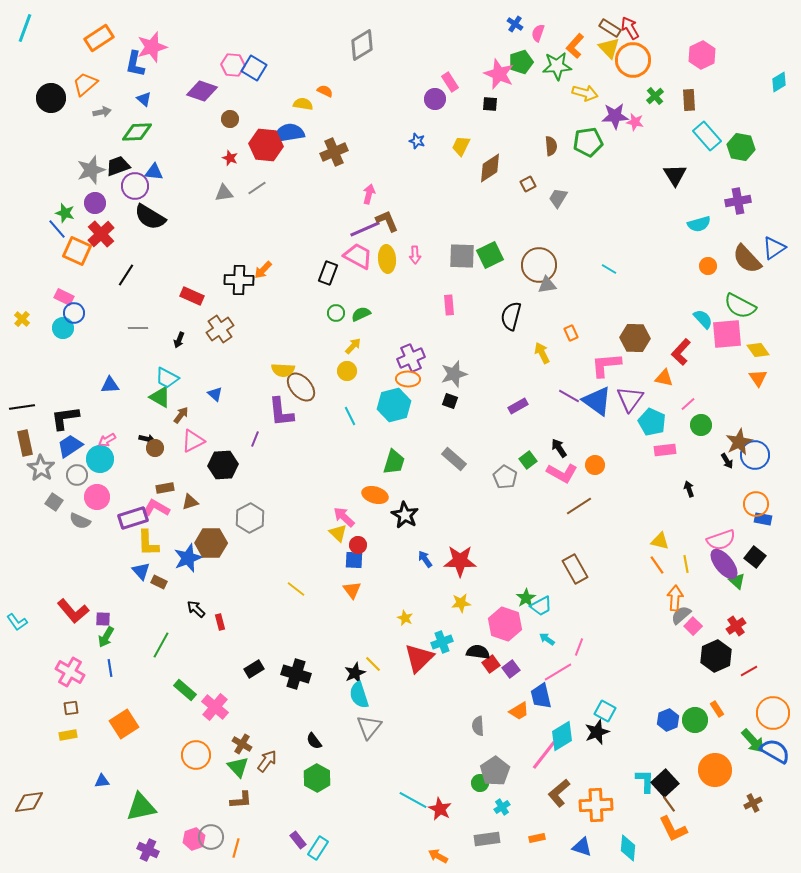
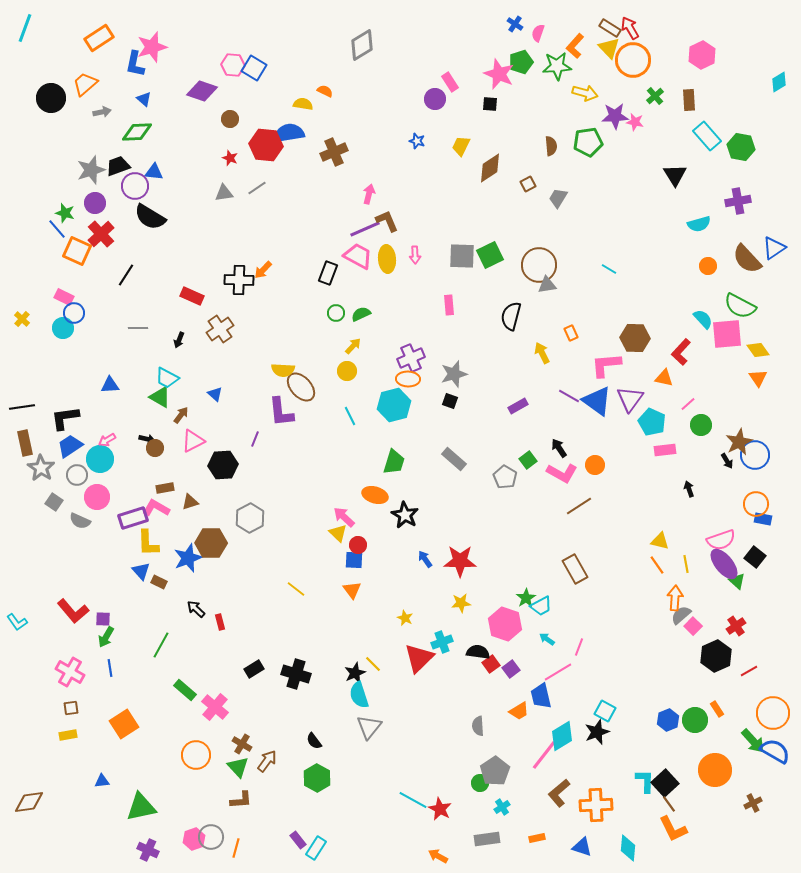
cyan rectangle at (318, 848): moved 2 px left
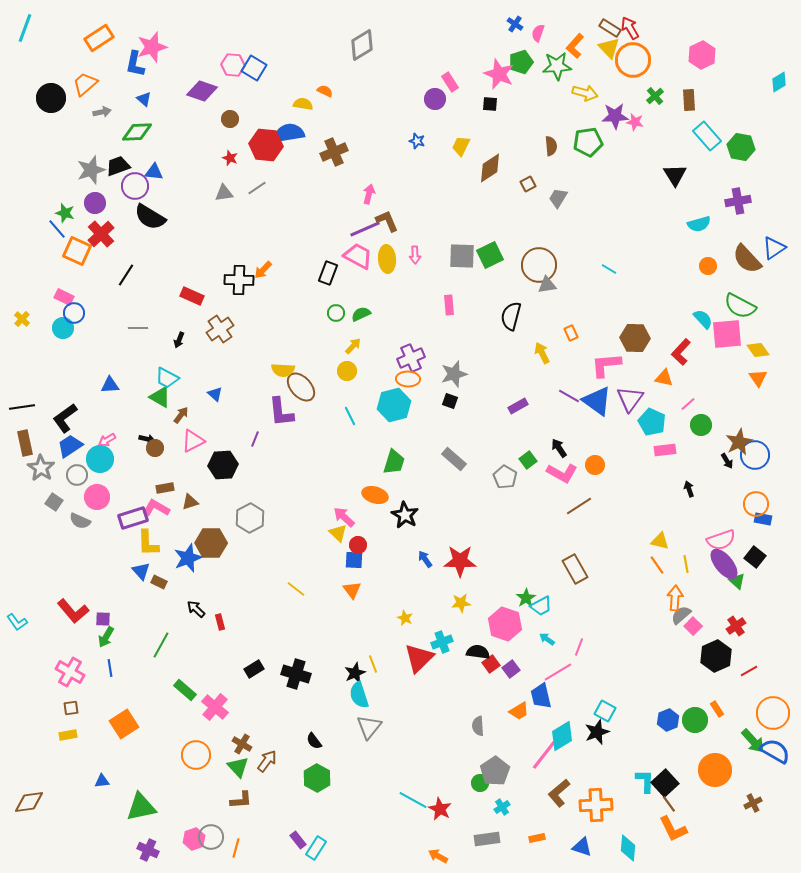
black L-shape at (65, 418): rotated 28 degrees counterclockwise
yellow line at (373, 664): rotated 24 degrees clockwise
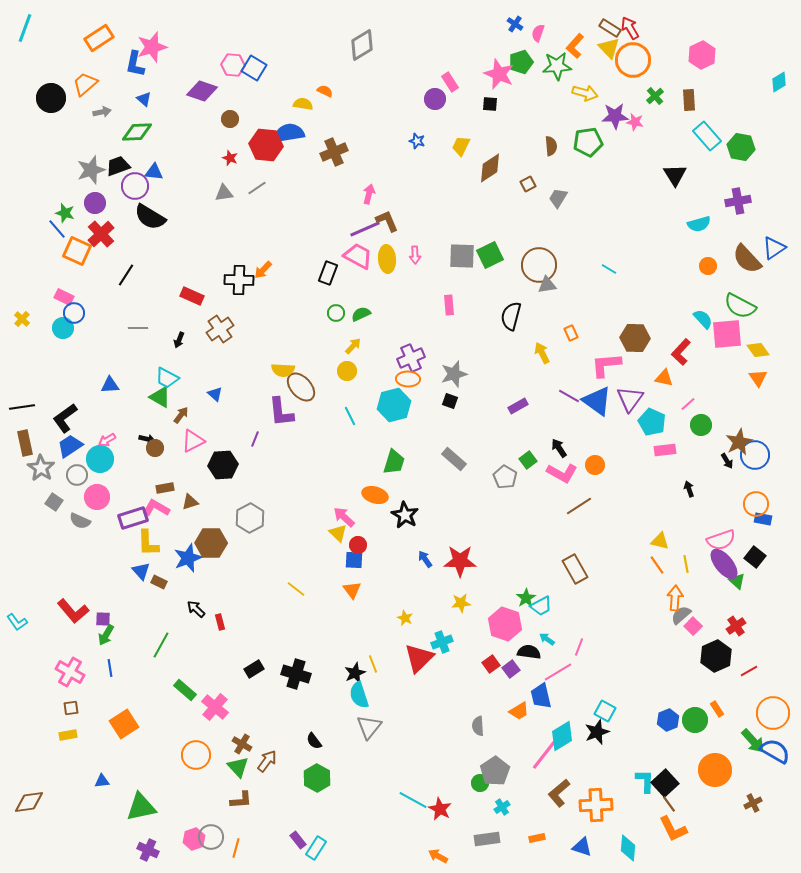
green arrow at (106, 637): moved 2 px up
black semicircle at (478, 652): moved 51 px right
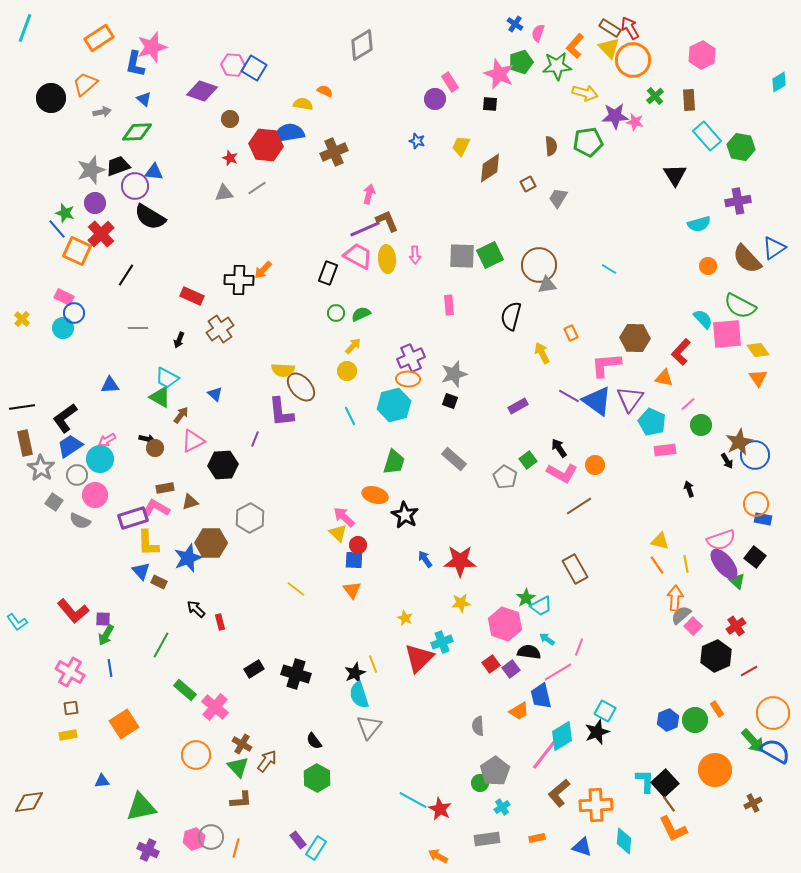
pink circle at (97, 497): moved 2 px left, 2 px up
cyan diamond at (628, 848): moved 4 px left, 7 px up
